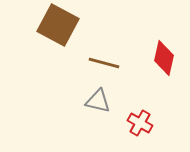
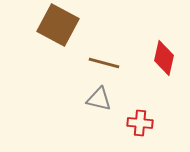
gray triangle: moved 1 px right, 2 px up
red cross: rotated 25 degrees counterclockwise
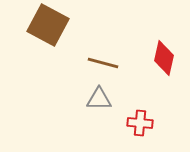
brown square: moved 10 px left
brown line: moved 1 px left
gray triangle: rotated 12 degrees counterclockwise
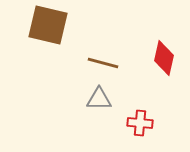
brown square: rotated 15 degrees counterclockwise
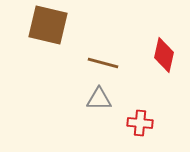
red diamond: moved 3 px up
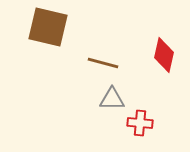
brown square: moved 2 px down
gray triangle: moved 13 px right
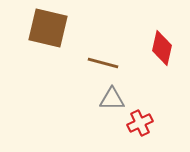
brown square: moved 1 px down
red diamond: moved 2 px left, 7 px up
red cross: rotated 30 degrees counterclockwise
